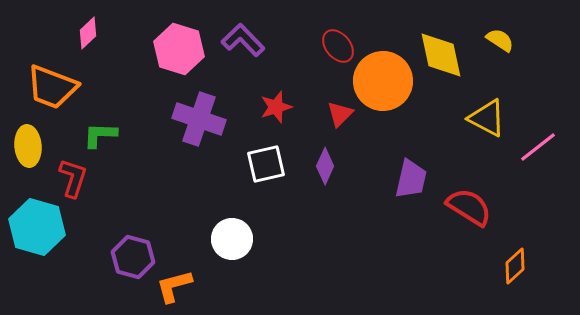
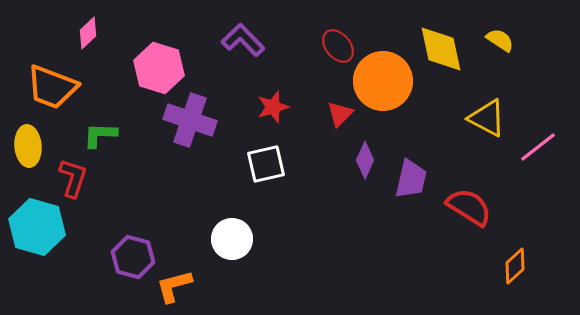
pink hexagon: moved 20 px left, 19 px down
yellow diamond: moved 6 px up
red star: moved 3 px left
purple cross: moved 9 px left, 1 px down
purple diamond: moved 40 px right, 6 px up
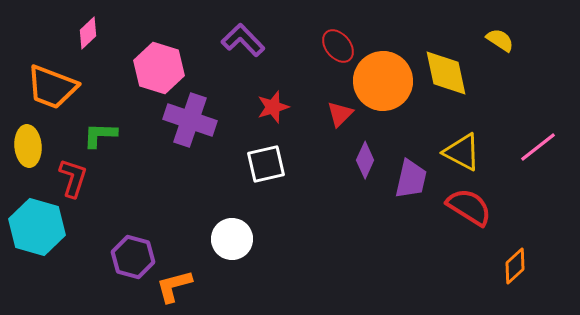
yellow diamond: moved 5 px right, 24 px down
yellow triangle: moved 25 px left, 34 px down
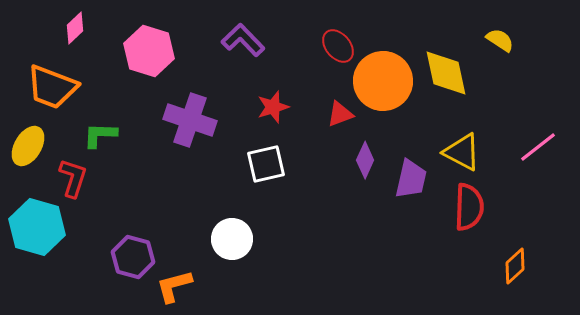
pink diamond: moved 13 px left, 5 px up
pink hexagon: moved 10 px left, 17 px up
red triangle: rotated 24 degrees clockwise
yellow ellipse: rotated 36 degrees clockwise
red semicircle: rotated 60 degrees clockwise
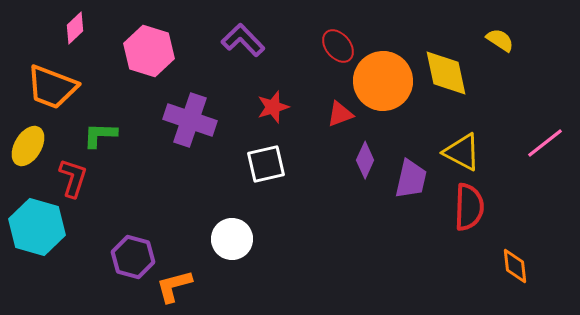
pink line: moved 7 px right, 4 px up
orange diamond: rotated 54 degrees counterclockwise
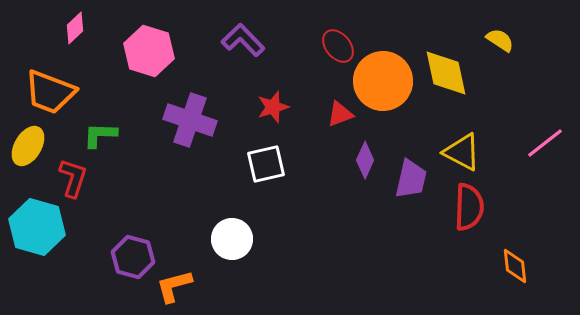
orange trapezoid: moved 2 px left, 5 px down
